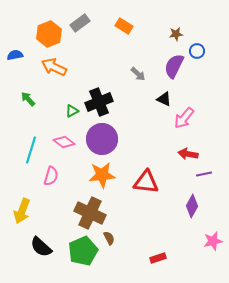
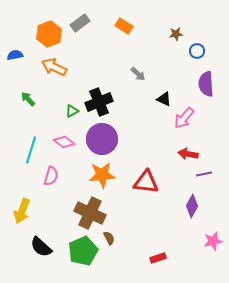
purple semicircle: moved 32 px right, 18 px down; rotated 30 degrees counterclockwise
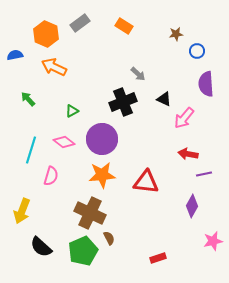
orange hexagon: moved 3 px left; rotated 15 degrees counterclockwise
black cross: moved 24 px right
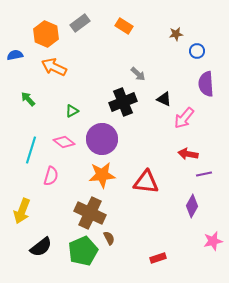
black semicircle: rotated 80 degrees counterclockwise
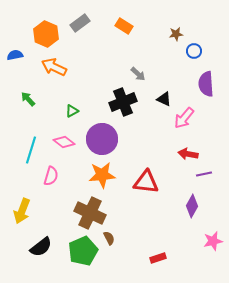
blue circle: moved 3 px left
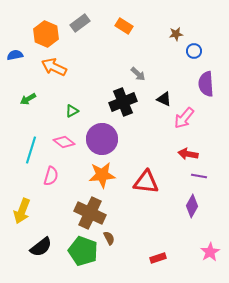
green arrow: rotated 77 degrees counterclockwise
purple line: moved 5 px left, 2 px down; rotated 21 degrees clockwise
pink star: moved 3 px left, 11 px down; rotated 18 degrees counterclockwise
green pentagon: rotated 28 degrees counterclockwise
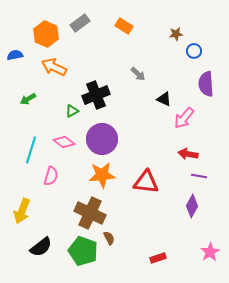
black cross: moved 27 px left, 7 px up
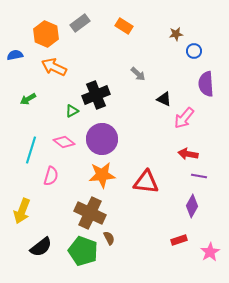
red rectangle: moved 21 px right, 18 px up
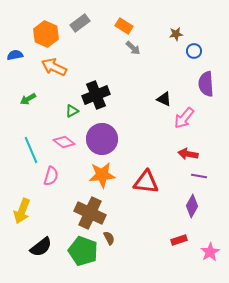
gray arrow: moved 5 px left, 26 px up
cyan line: rotated 40 degrees counterclockwise
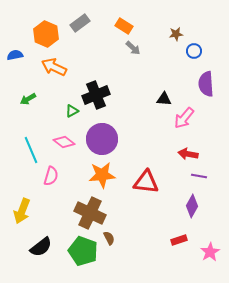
black triangle: rotated 21 degrees counterclockwise
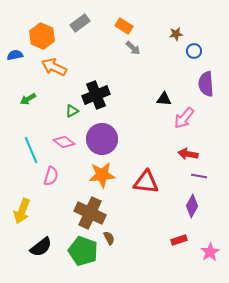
orange hexagon: moved 4 px left, 2 px down
